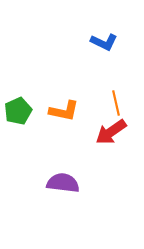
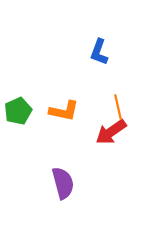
blue L-shape: moved 5 px left, 10 px down; rotated 84 degrees clockwise
orange line: moved 2 px right, 4 px down
purple semicircle: rotated 68 degrees clockwise
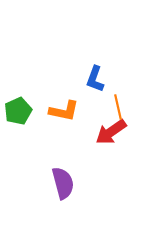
blue L-shape: moved 4 px left, 27 px down
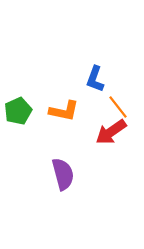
orange line: rotated 25 degrees counterclockwise
purple semicircle: moved 9 px up
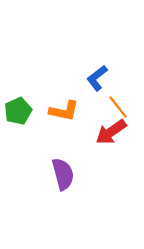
blue L-shape: moved 2 px right, 1 px up; rotated 32 degrees clockwise
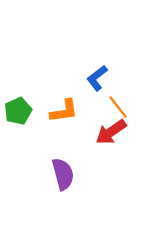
orange L-shape: rotated 20 degrees counterclockwise
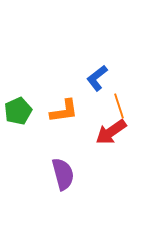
orange line: moved 1 px right, 1 px up; rotated 20 degrees clockwise
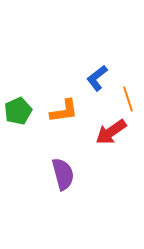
orange line: moved 9 px right, 7 px up
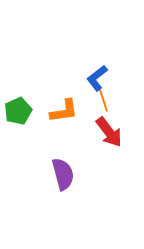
orange line: moved 25 px left
red arrow: moved 2 px left; rotated 92 degrees counterclockwise
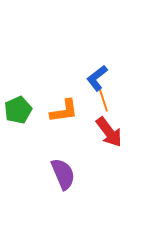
green pentagon: moved 1 px up
purple semicircle: rotated 8 degrees counterclockwise
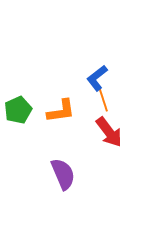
orange L-shape: moved 3 px left
